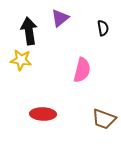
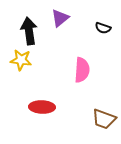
black semicircle: rotated 119 degrees clockwise
pink semicircle: rotated 10 degrees counterclockwise
red ellipse: moved 1 px left, 7 px up
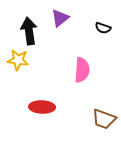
yellow star: moved 3 px left
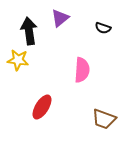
red ellipse: rotated 60 degrees counterclockwise
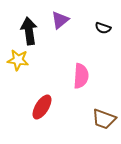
purple triangle: moved 2 px down
pink semicircle: moved 1 px left, 6 px down
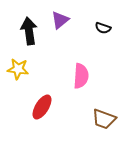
yellow star: moved 9 px down
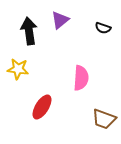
pink semicircle: moved 2 px down
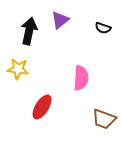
black arrow: rotated 20 degrees clockwise
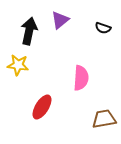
yellow star: moved 4 px up
brown trapezoid: rotated 150 degrees clockwise
